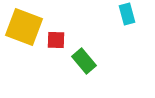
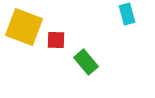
green rectangle: moved 2 px right, 1 px down
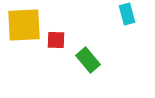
yellow square: moved 2 px up; rotated 24 degrees counterclockwise
green rectangle: moved 2 px right, 2 px up
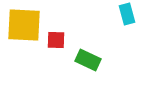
yellow square: rotated 6 degrees clockwise
green rectangle: rotated 25 degrees counterclockwise
